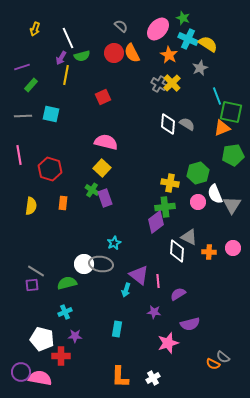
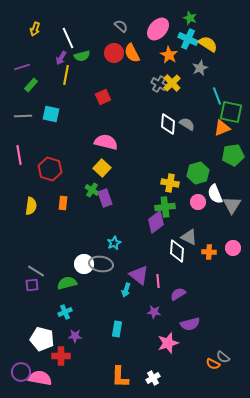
green star at (183, 18): moved 7 px right
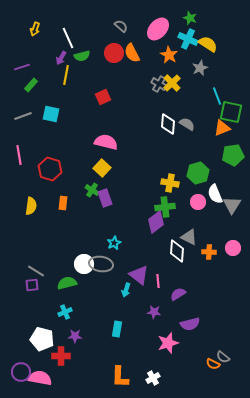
gray line at (23, 116): rotated 18 degrees counterclockwise
